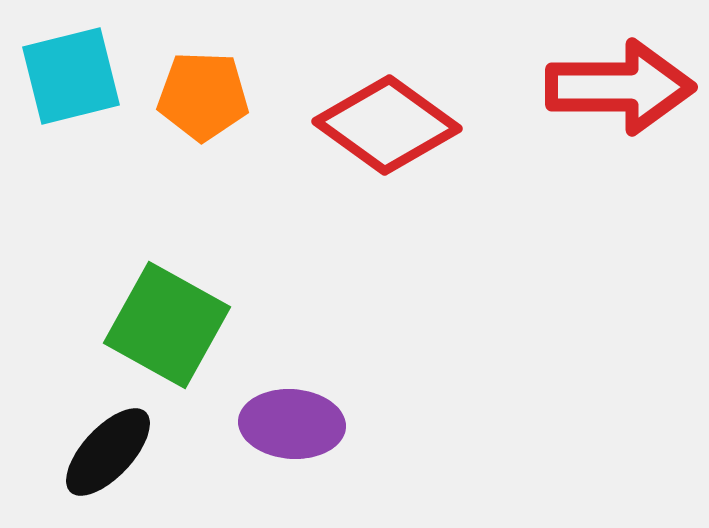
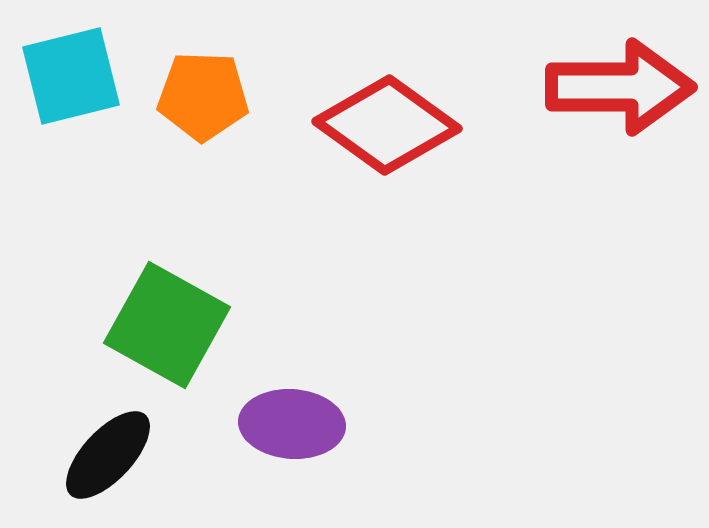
black ellipse: moved 3 px down
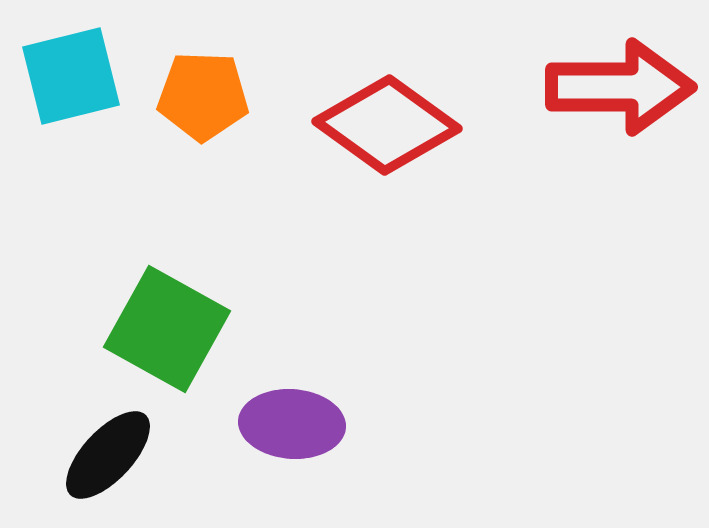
green square: moved 4 px down
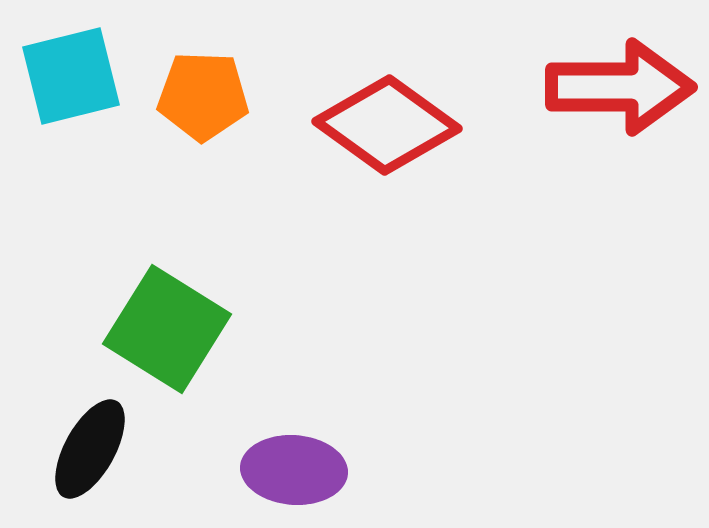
green square: rotated 3 degrees clockwise
purple ellipse: moved 2 px right, 46 px down
black ellipse: moved 18 px left, 6 px up; rotated 14 degrees counterclockwise
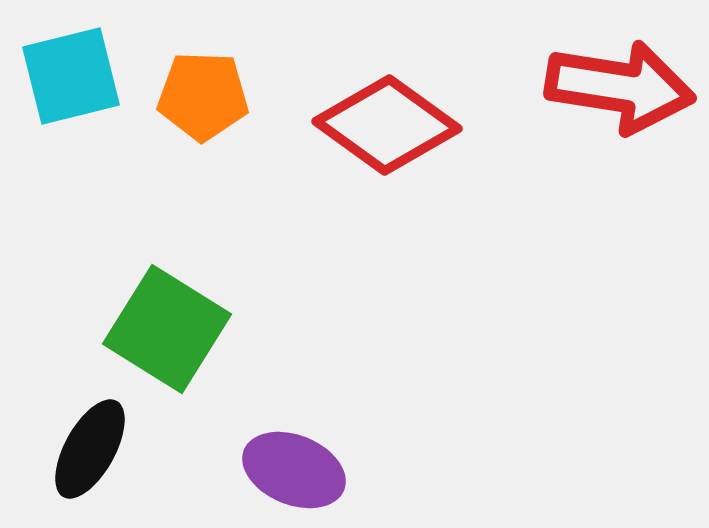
red arrow: rotated 9 degrees clockwise
purple ellipse: rotated 18 degrees clockwise
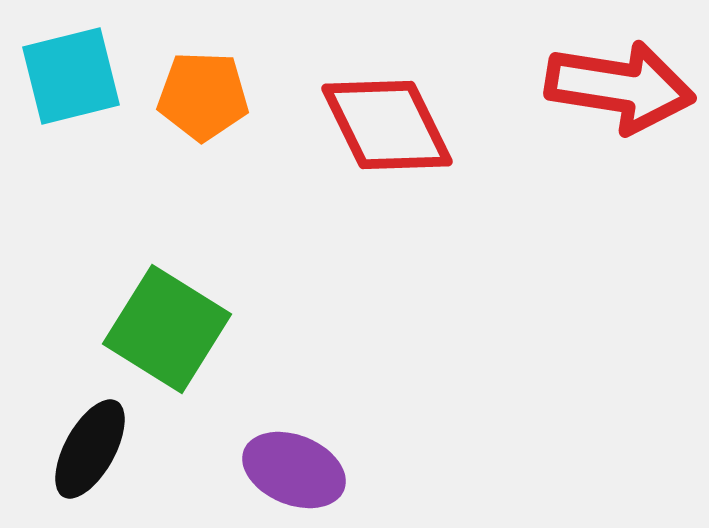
red diamond: rotated 28 degrees clockwise
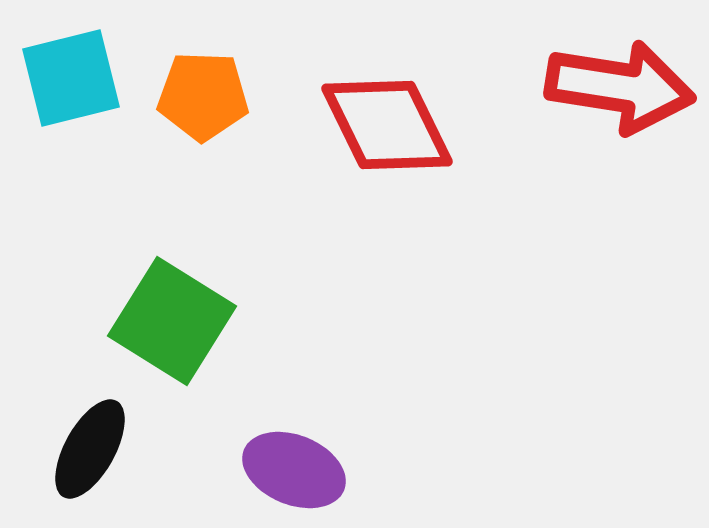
cyan square: moved 2 px down
green square: moved 5 px right, 8 px up
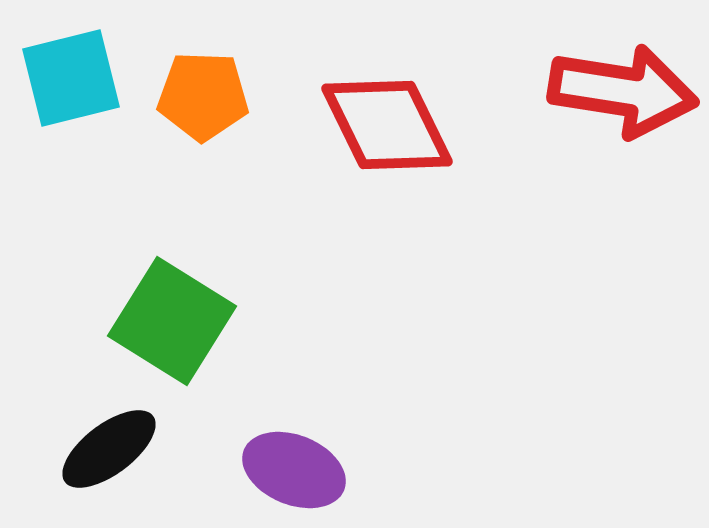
red arrow: moved 3 px right, 4 px down
black ellipse: moved 19 px right; rotated 24 degrees clockwise
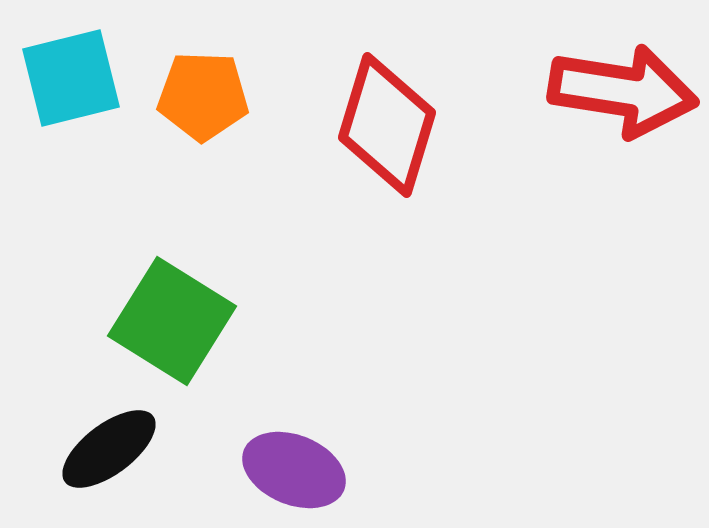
red diamond: rotated 43 degrees clockwise
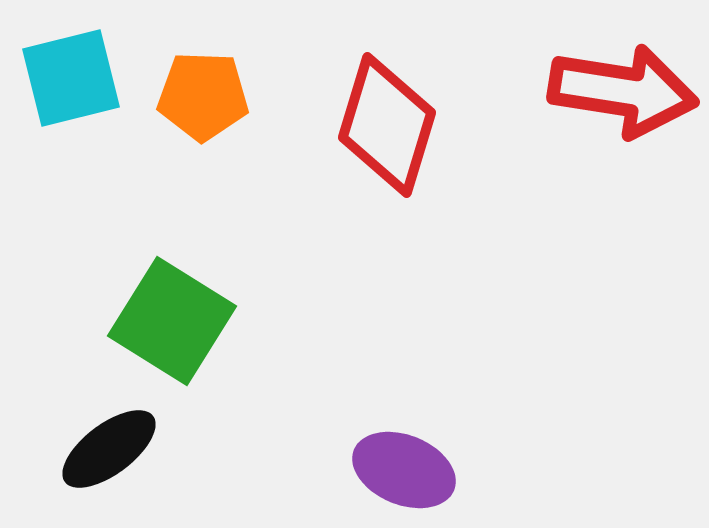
purple ellipse: moved 110 px right
